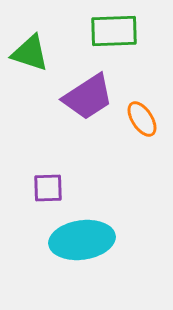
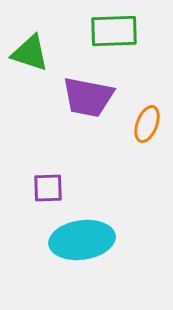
purple trapezoid: rotated 44 degrees clockwise
orange ellipse: moved 5 px right, 5 px down; rotated 54 degrees clockwise
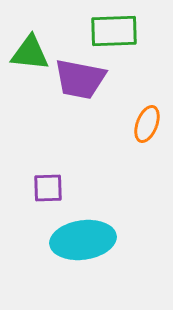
green triangle: rotated 12 degrees counterclockwise
purple trapezoid: moved 8 px left, 18 px up
cyan ellipse: moved 1 px right
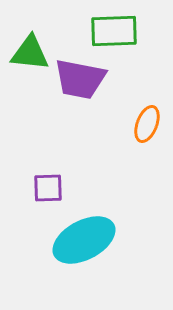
cyan ellipse: moved 1 px right; rotated 20 degrees counterclockwise
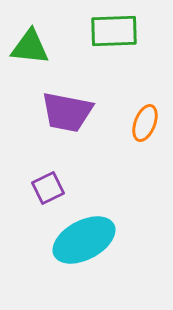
green triangle: moved 6 px up
purple trapezoid: moved 13 px left, 33 px down
orange ellipse: moved 2 px left, 1 px up
purple square: rotated 24 degrees counterclockwise
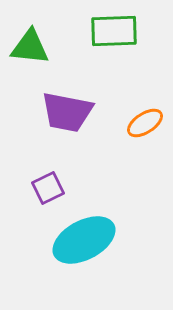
orange ellipse: rotated 36 degrees clockwise
